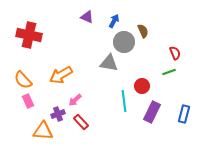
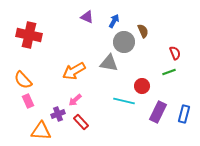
orange arrow: moved 13 px right, 4 px up
cyan line: rotated 70 degrees counterclockwise
purple rectangle: moved 6 px right
orange triangle: moved 2 px left
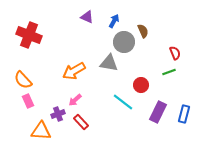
red cross: rotated 10 degrees clockwise
red circle: moved 1 px left, 1 px up
cyan line: moved 1 px left, 1 px down; rotated 25 degrees clockwise
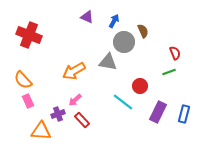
gray triangle: moved 1 px left, 1 px up
red circle: moved 1 px left, 1 px down
red rectangle: moved 1 px right, 2 px up
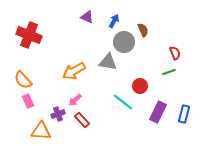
brown semicircle: moved 1 px up
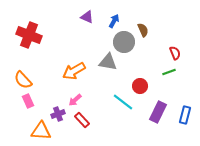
blue rectangle: moved 1 px right, 1 px down
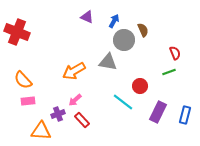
red cross: moved 12 px left, 3 px up
gray circle: moved 2 px up
pink rectangle: rotated 72 degrees counterclockwise
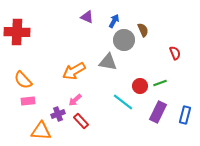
red cross: rotated 20 degrees counterclockwise
green line: moved 9 px left, 11 px down
red rectangle: moved 1 px left, 1 px down
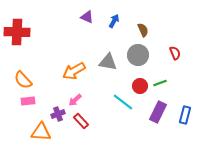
gray circle: moved 14 px right, 15 px down
orange triangle: moved 1 px down
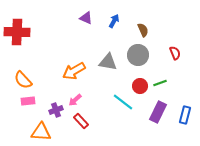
purple triangle: moved 1 px left, 1 px down
purple cross: moved 2 px left, 4 px up
